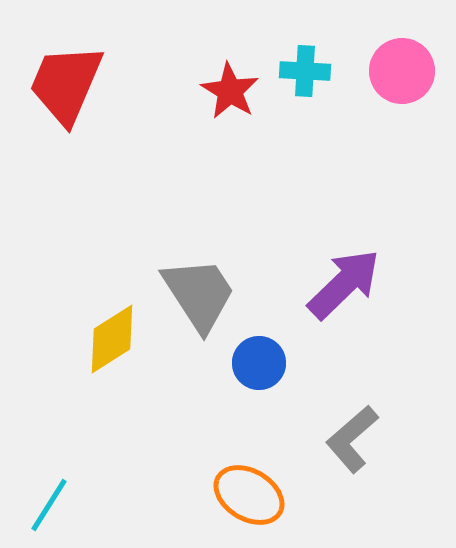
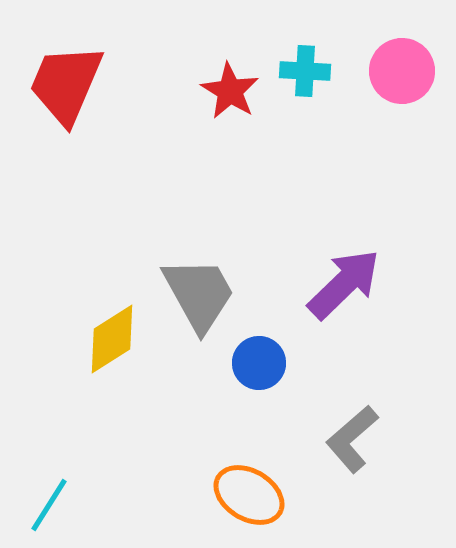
gray trapezoid: rotated 4 degrees clockwise
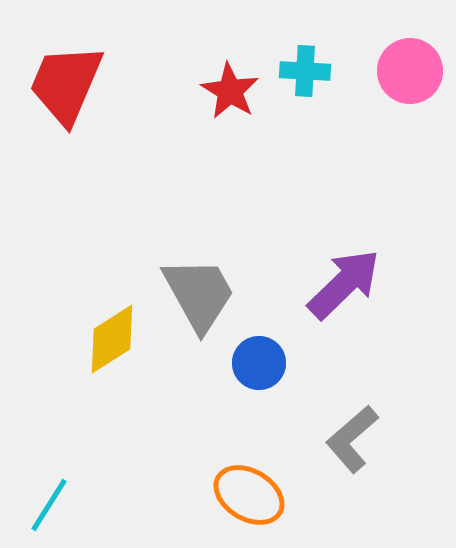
pink circle: moved 8 px right
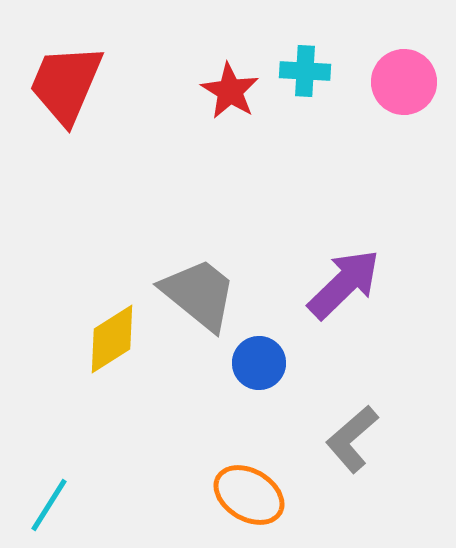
pink circle: moved 6 px left, 11 px down
gray trapezoid: rotated 22 degrees counterclockwise
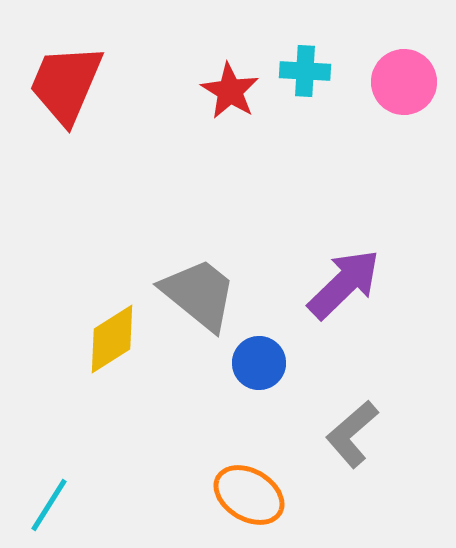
gray L-shape: moved 5 px up
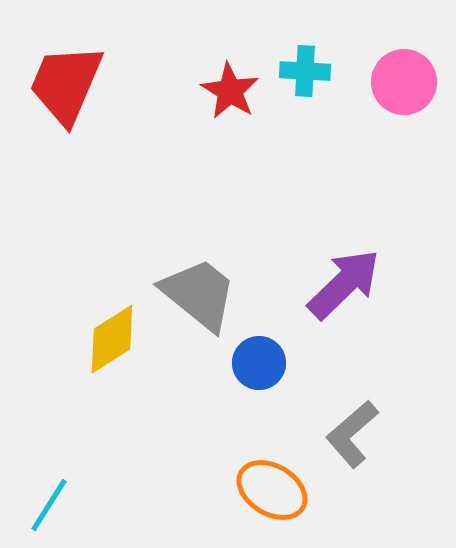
orange ellipse: moved 23 px right, 5 px up
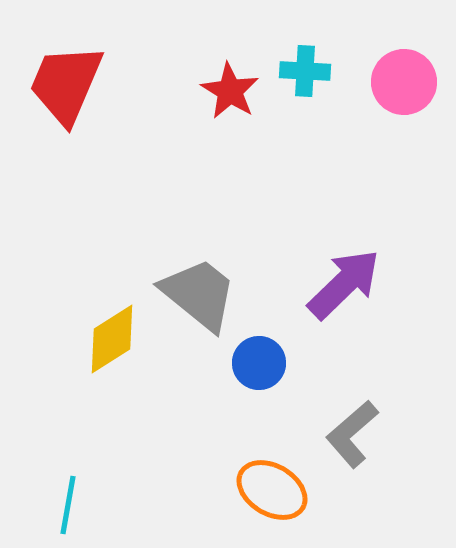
cyan line: moved 19 px right; rotated 22 degrees counterclockwise
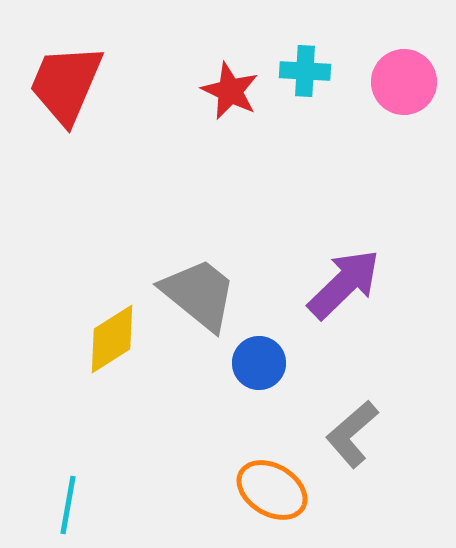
red star: rotated 6 degrees counterclockwise
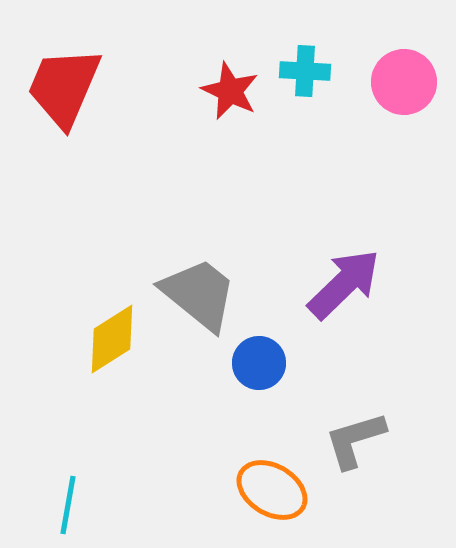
red trapezoid: moved 2 px left, 3 px down
gray L-shape: moved 3 px right, 6 px down; rotated 24 degrees clockwise
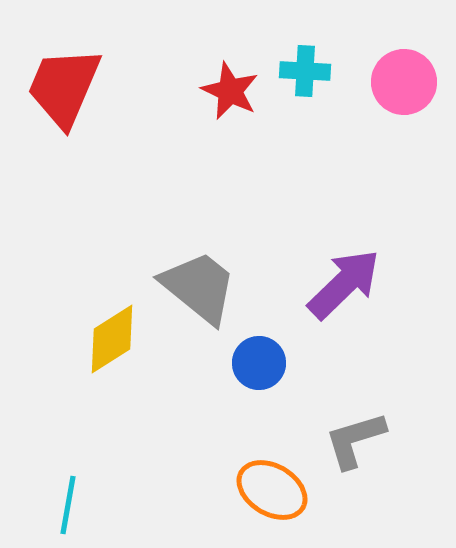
gray trapezoid: moved 7 px up
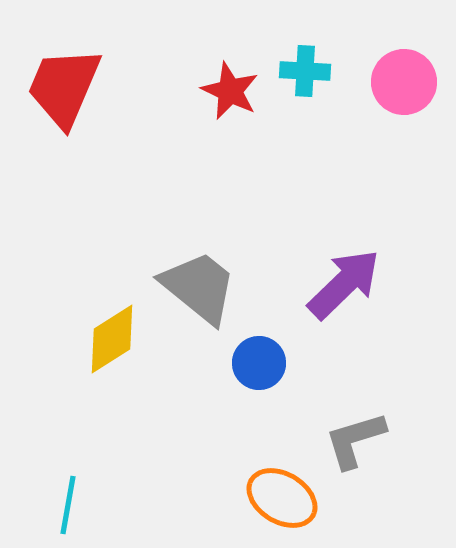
orange ellipse: moved 10 px right, 8 px down
